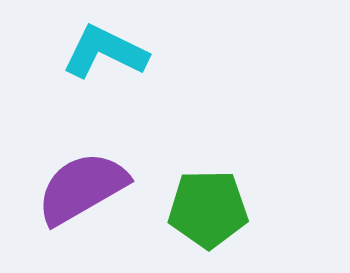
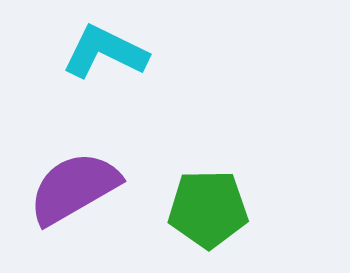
purple semicircle: moved 8 px left
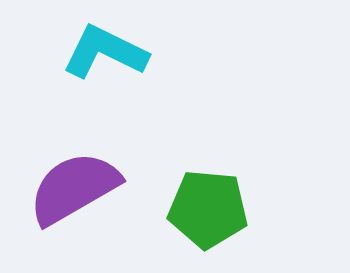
green pentagon: rotated 6 degrees clockwise
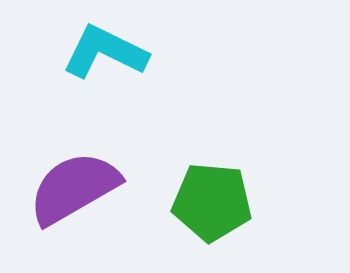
green pentagon: moved 4 px right, 7 px up
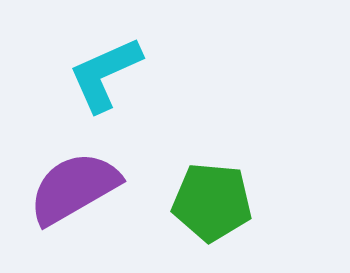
cyan L-shape: moved 22 px down; rotated 50 degrees counterclockwise
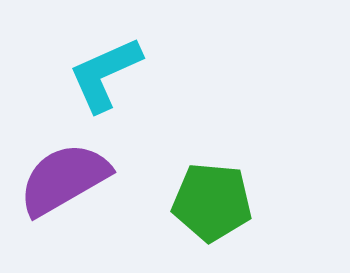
purple semicircle: moved 10 px left, 9 px up
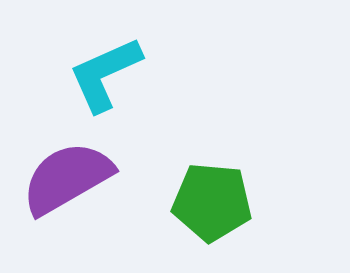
purple semicircle: moved 3 px right, 1 px up
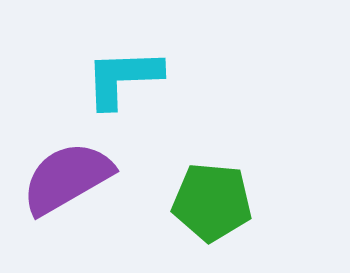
cyan L-shape: moved 18 px right, 4 px down; rotated 22 degrees clockwise
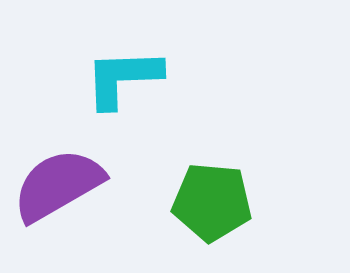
purple semicircle: moved 9 px left, 7 px down
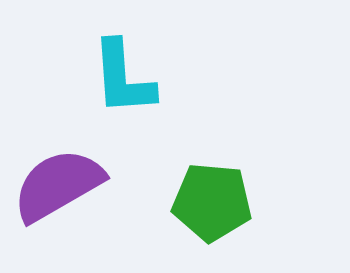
cyan L-shape: rotated 92 degrees counterclockwise
